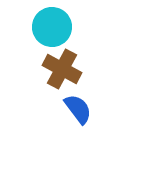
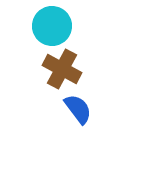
cyan circle: moved 1 px up
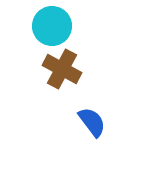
blue semicircle: moved 14 px right, 13 px down
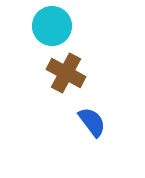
brown cross: moved 4 px right, 4 px down
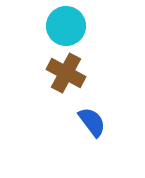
cyan circle: moved 14 px right
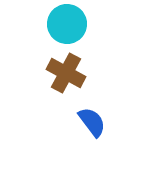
cyan circle: moved 1 px right, 2 px up
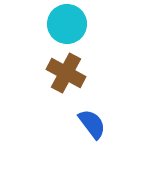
blue semicircle: moved 2 px down
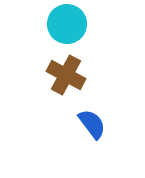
brown cross: moved 2 px down
